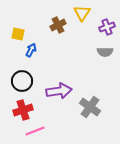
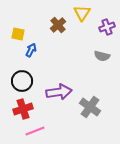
brown cross: rotated 14 degrees counterclockwise
gray semicircle: moved 3 px left, 4 px down; rotated 14 degrees clockwise
purple arrow: moved 1 px down
red cross: moved 1 px up
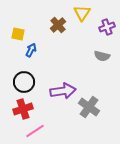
black circle: moved 2 px right, 1 px down
purple arrow: moved 4 px right, 1 px up
gray cross: moved 1 px left
pink line: rotated 12 degrees counterclockwise
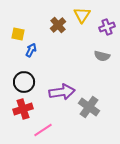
yellow triangle: moved 2 px down
purple arrow: moved 1 px left, 1 px down
pink line: moved 8 px right, 1 px up
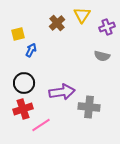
brown cross: moved 1 px left, 2 px up
yellow square: rotated 24 degrees counterclockwise
black circle: moved 1 px down
gray cross: rotated 30 degrees counterclockwise
pink line: moved 2 px left, 5 px up
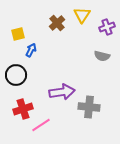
black circle: moved 8 px left, 8 px up
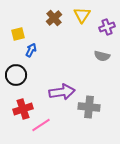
brown cross: moved 3 px left, 5 px up
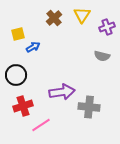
blue arrow: moved 2 px right, 3 px up; rotated 32 degrees clockwise
red cross: moved 3 px up
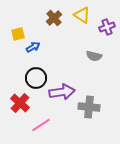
yellow triangle: rotated 30 degrees counterclockwise
gray semicircle: moved 8 px left
black circle: moved 20 px right, 3 px down
red cross: moved 3 px left, 3 px up; rotated 30 degrees counterclockwise
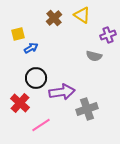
purple cross: moved 1 px right, 8 px down
blue arrow: moved 2 px left, 1 px down
gray cross: moved 2 px left, 2 px down; rotated 25 degrees counterclockwise
